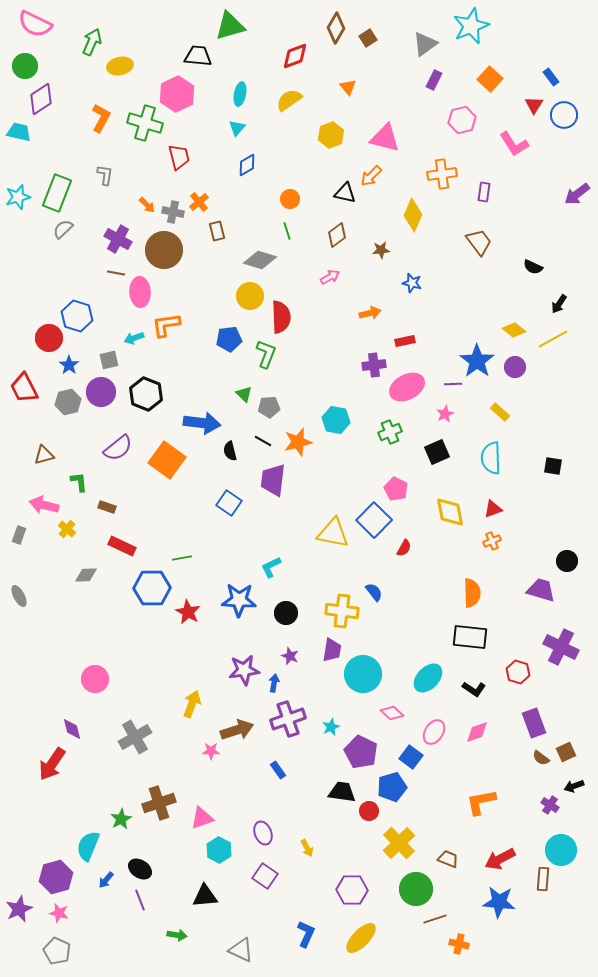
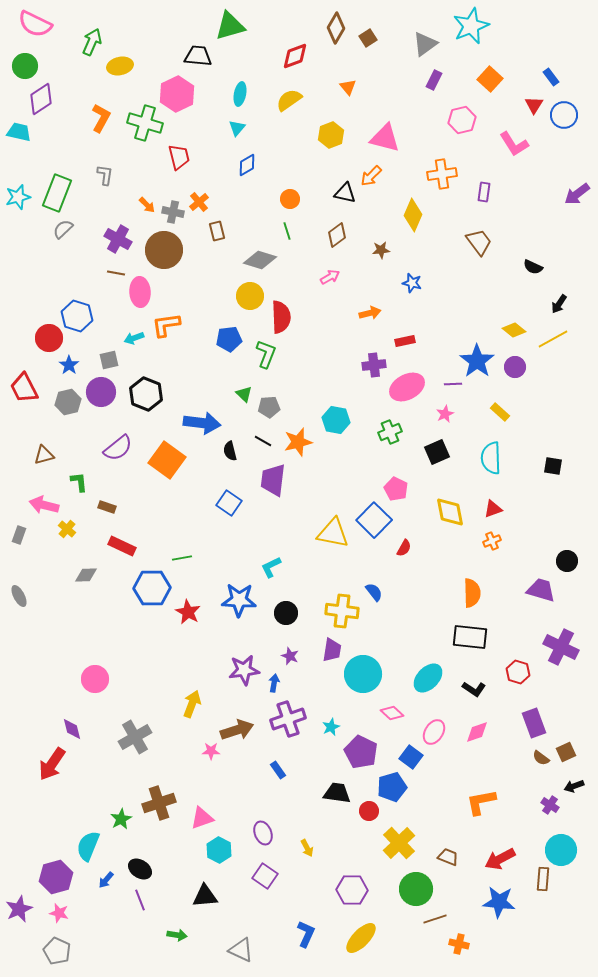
black trapezoid at (342, 792): moved 5 px left, 1 px down
brown trapezoid at (448, 859): moved 2 px up
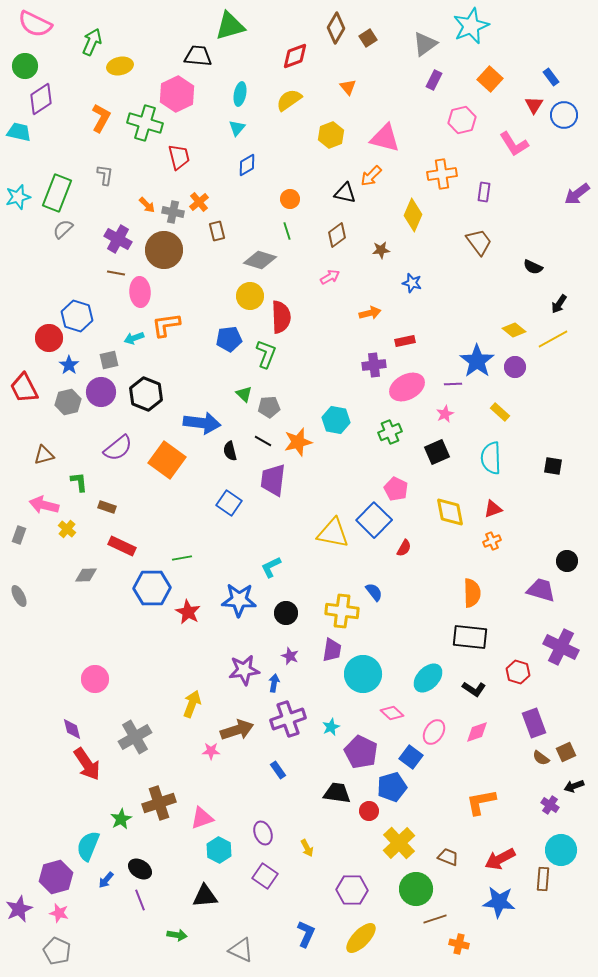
red arrow at (52, 764): moved 35 px right; rotated 68 degrees counterclockwise
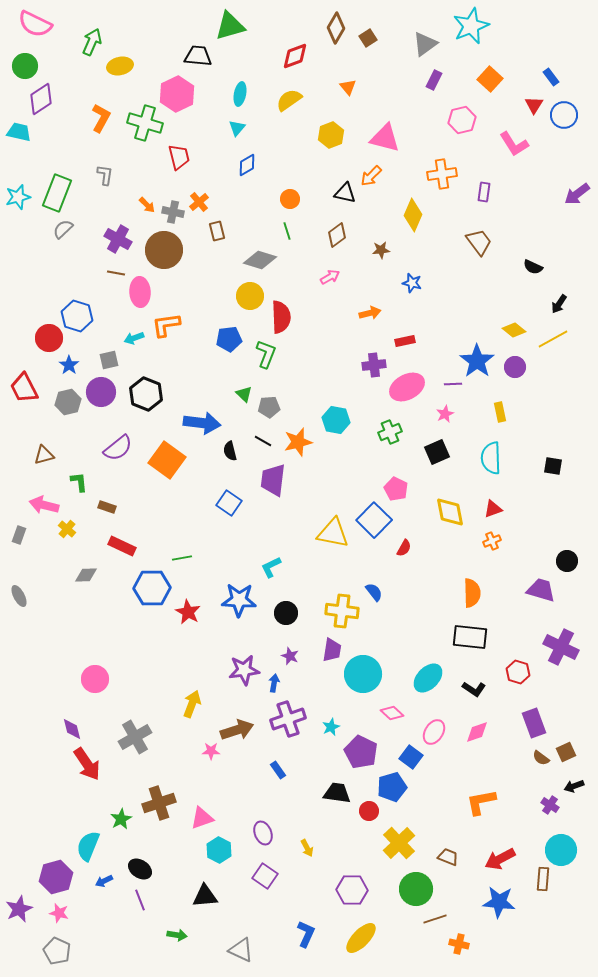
yellow rectangle at (500, 412): rotated 36 degrees clockwise
blue arrow at (106, 880): moved 2 px left, 1 px down; rotated 24 degrees clockwise
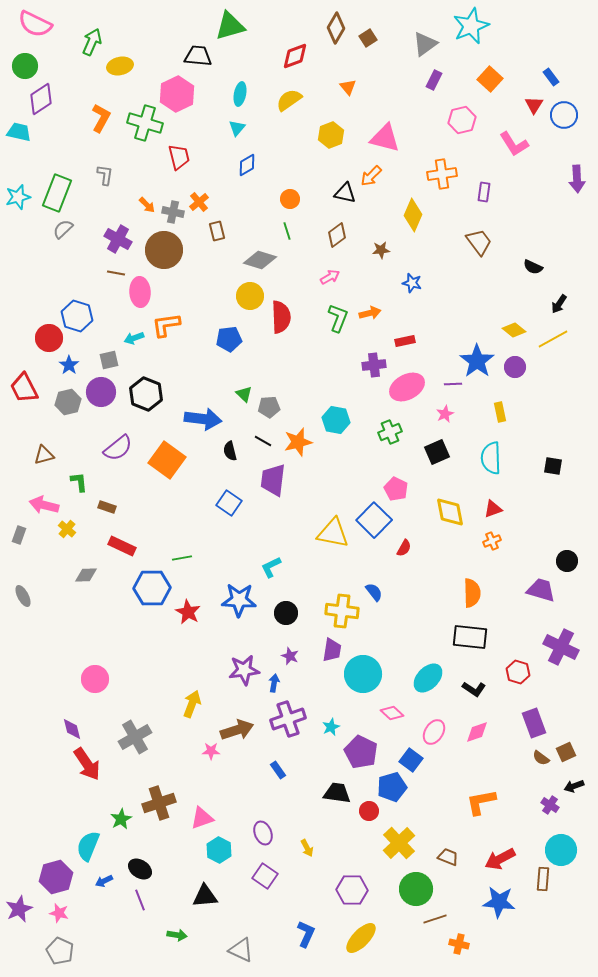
purple arrow at (577, 194): moved 15 px up; rotated 56 degrees counterclockwise
green L-shape at (266, 354): moved 72 px right, 36 px up
blue arrow at (202, 423): moved 1 px right, 4 px up
gray ellipse at (19, 596): moved 4 px right
blue square at (411, 757): moved 3 px down
gray pentagon at (57, 951): moved 3 px right
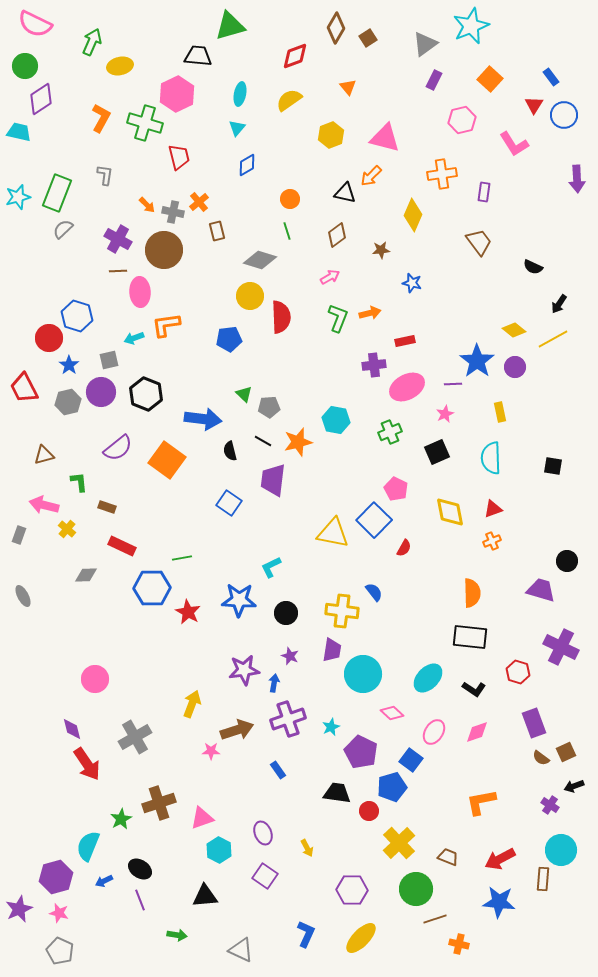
brown line at (116, 273): moved 2 px right, 2 px up; rotated 12 degrees counterclockwise
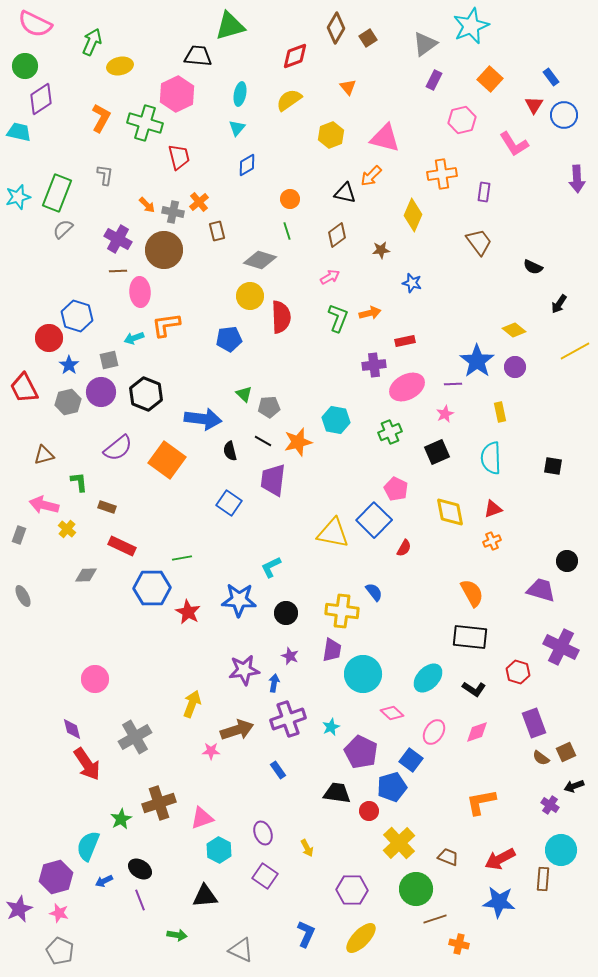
yellow line at (553, 339): moved 22 px right, 12 px down
orange semicircle at (472, 593): rotated 28 degrees counterclockwise
